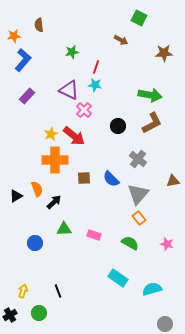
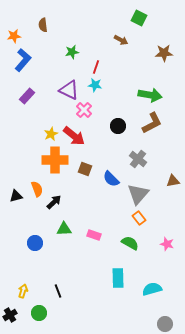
brown semicircle: moved 4 px right
brown square: moved 1 px right, 9 px up; rotated 24 degrees clockwise
black triangle: rotated 16 degrees clockwise
cyan rectangle: rotated 54 degrees clockwise
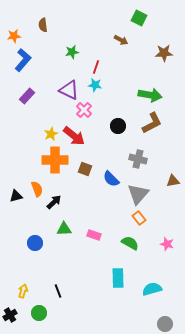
gray cross: rotated 24 degrees counterclockwise
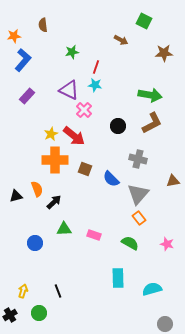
green square: moved 5 px right, 3 px down
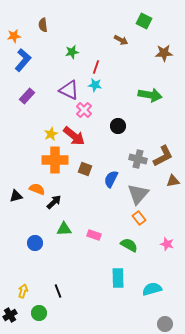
brown L-shape: moved 11 px right, 33 px down
blue semicircle: rotated 72 degrees clockwise
orange semicircle: rotated 49 degrees counterclockwise
green semicircle: moved 1 px left, 2 px down
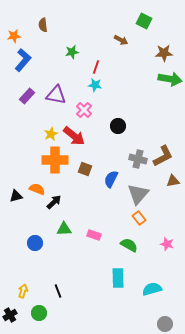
purple triangle: moved 13 px left, 5 px down; rotated 15 degrees counterclockwise
green arrow: moved 20 px right, 16 px up
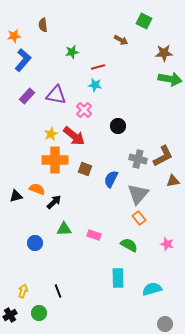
red line: moved 2 px right; rotated 56 degrees clockwise
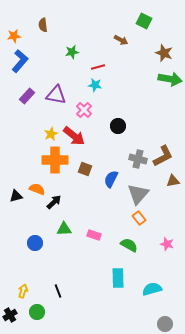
brown star: rotated 24 degrees clockwise
blue L-shape: moved 3 px left, 1 px down
green circle: moved 2 px left, 1 px up
